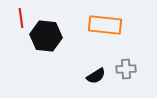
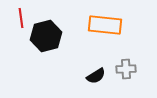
black hexagon: rotated 20 degrees counterclockwise
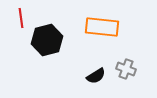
orange rectangle: moved 3 px left, 2 px down
black hexagon: moved 1 px right, 4 px down
gray cross: rotated 24 degrees clockwise
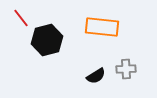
red line: rotated 30 degrees counterclockwise
gray cross: rotated 24 degrees counterclockwise
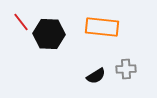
red line: moved 4 px down
black hexagon: moved 2 px right, 6 px up; rotated 16 degrees clockwise
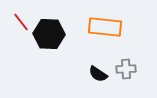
orange rectangle: moved 3 px right
black semicircle: moved 2 px right, 2 px up; rotated 66 degrees clockwise
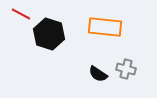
red line: moved 8 px up; rotated 24 degrees counterclockwise
black hexagon: rotated 16 degrees clockwise
gray cross: rotated 18 degrees clockwise
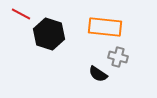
gray cross: moved 8 px left, 12 px up
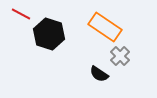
orange rectangle: rotated 28 degrees clockwise
gray cross: moved 2 px right, 1 px up; rotated 30 degrees clockwise
black semicircle: moved 1 px right
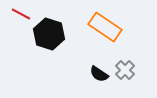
gray cross: moved 5 px right, 14 px down
